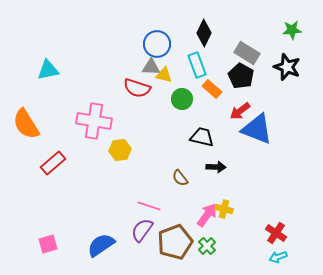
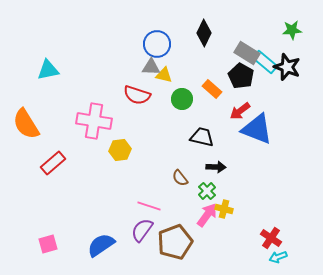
cyan rectangle: moved 68 px right, 3 px up; rotated 30 degrees counterclockwise
red semicircle: moved 7 px down
red cross: moved 5 px left, 5 px down
green cross: moved 55 px up
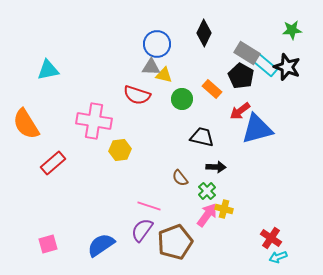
cyan rectangle: moved 3 px down
blue triangle: rotated 36 degrees counterclockwise
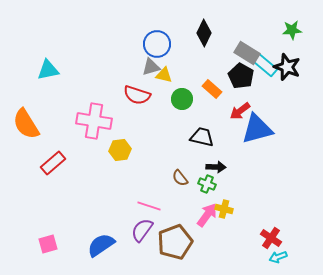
gray triangle: rotated 18 degrees counterclockwise
green cross: moved 7 px up; rotated 24 degrees counterclockwise
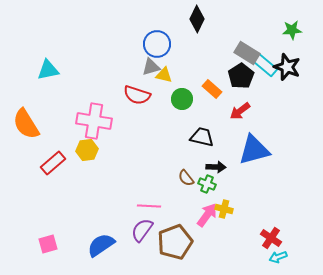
black diamond: moved 7 px left, 14 px up
black pentagon: rotated 10 degrees clockwise
blue triangle: moved 3 px left, 21 px down
yellow hexagon: moved 33 px left
brown semicircle: moved 6 px right
pink line: rotated 15 degrees counterclockwise
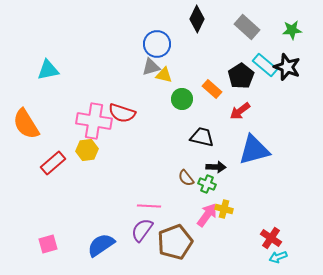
gray rectangle: moved 26 px up; rotated 10 degrees clockwise
red semicircle: moved 15 px left, 18 px down
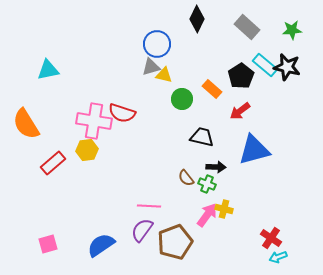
black star: rotated 8 degrees counterclockwise
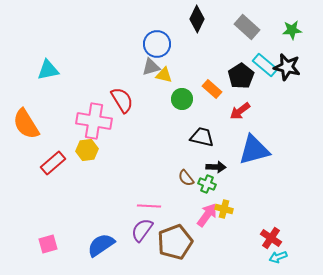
red semicircle: moved 13 px up; rotated 140 degrees counterclockwise
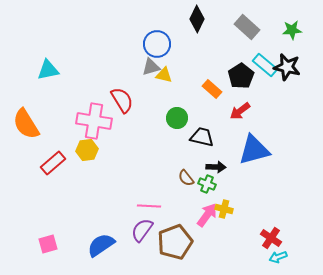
green circle: moved 5 px left, 19 px down
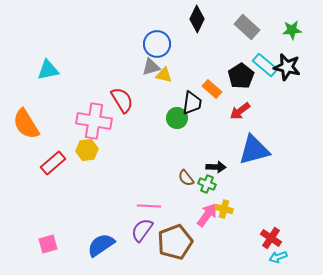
black trapezoid: moved 10 px left, 34 px up; rotated 85 degrees clockwise
